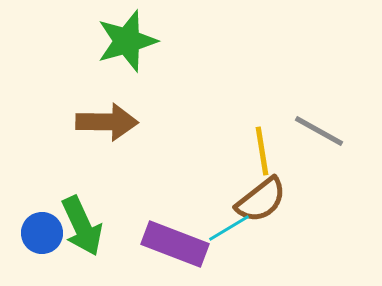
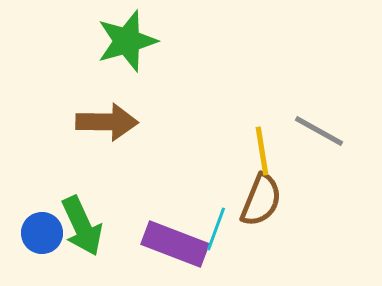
brown semicircle: rotated 30 degrees counterclockwise
cyan line: moved 13 px left, 1 px down; rotated 39 degrees counterclockwise
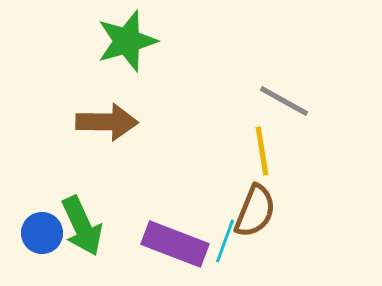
gray line: moved 35 px left, 30 px up
brown semicircle: moved 6 px left, 11 px down
cyan line: moved 9 px right, 12 px down
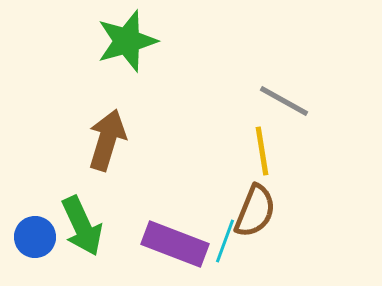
brown arrow: moved 18 px down; rotated 74 degrees counterclockwise
blue circle: moved 7 px left, 4 px down
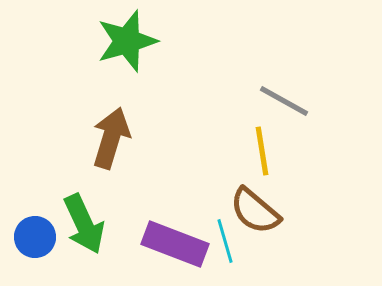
brown arrow: moved 4 px right, 2 px up
brown semicircle: rotated 108 degrees clockwise
green arrow: moved 2 px right, 2 px up
cyan line: rotated 36 degrees counterclockwise
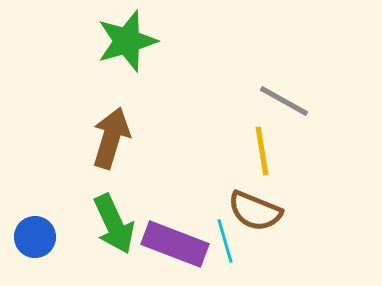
brown semicircle: rotated 18 degrees counterclockwise
green arrow: moved 30 px right
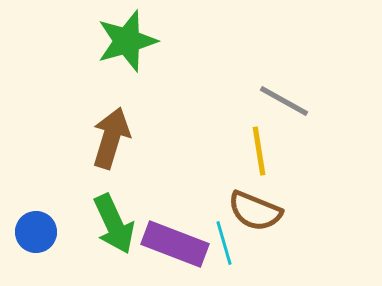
yellow line: moved 3 px left
blue circle: moved 1 px right, 5 px up
cyan line: moved 1 px left, 2 px down
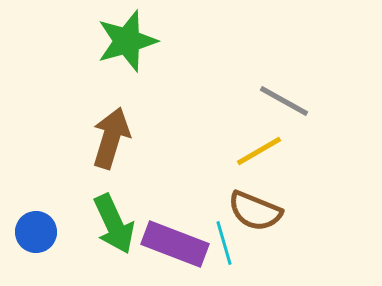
yellow line: rotated 69 degrees clockwise
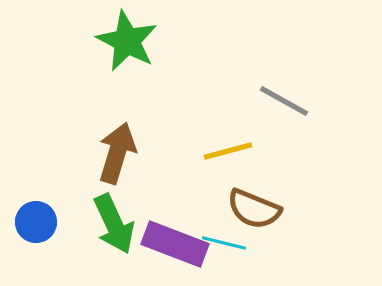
green star: rotated 28 degrees counterclockwise
brown arrow: moved 6 px right, 15 px down
yellow line: moved 31 px left; rotated 15 degrees clockwise
brown semicircle: moved 1 px left, 2 px up
blue circle: moved 10 px up
cyan line: rotated 60 degrees counterclockwise
